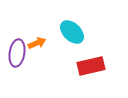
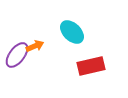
orange arrow: moved 2 px left, 3 px down
purple ellipse: moved 2 px down; rotated 28 degrees clockwise
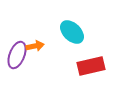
orange arrow: rotated 12 degrees clockwise
purple ellipse: rotated 16 degrees counterclockwise
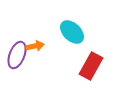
red rectangle: rotated 48 degrees counterclockwise
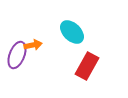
orange arrow: moved 2 px left, 1 px up
red rectangle: moved 4 px left
